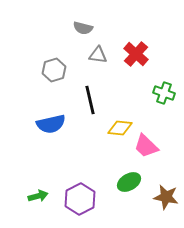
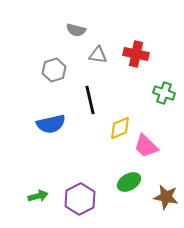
gray semicircle: moved 7 px left, 2 px down
red cross: rotated 30 degrees counterclockwise
yellow diamond: rotated 30 degrees counterclockwise
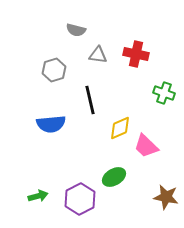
blue semicircle: rotated 8 degrees clockwise
green ellipse: moved 15 px left, 5 px up
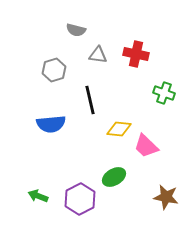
yellow diamond: moved 1 px left, 1 px down; rotated 30 degrees clockwise
green arrow: rotated 144 degrees counterclockwise
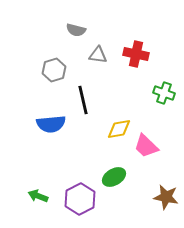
black line: moved 7 px left
yellow diamond: rotated 15 degrees counterclockwise
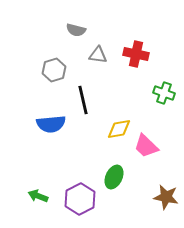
green ellipse: rotated 35 degrees counterclockwise
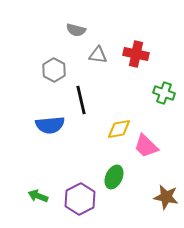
gray hexagon: rotated 15 degrees counterclockwise
black line: moved 2 px left
blue semicircle: moved 1 px left, 1 px down
